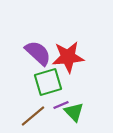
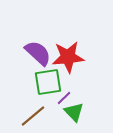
green square: rotated 8 degrees clockwise
purple line: moved 3 px right, 7 px up; rotated 21 degrees counterclockwise
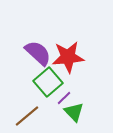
green square: rotated 32 degrees counterclockwise
brown line: moved 6 px left
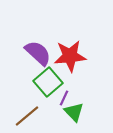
red star: moved 2 px right, 1 px up
purple line: rotated 21 degrees counterclockwise
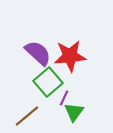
green triangle: rotated 20 degrees clockwise
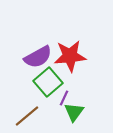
purple semicircle: moved 4 px down; rotated 108 degrees clockwise
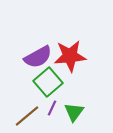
purple line: moved 12 px left, 10 px down
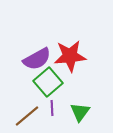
purple semicircle: moved 1 px left, 2 px down
purple line: rotated 28 degrees counterclockwise
green triangle: moved 6 px right
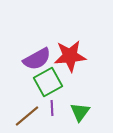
green square: rotated 12 degrees clockwise
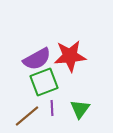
green square: moved 4 px left; rotated 8 degrees clockwise
green triangle: moved 3 px up
